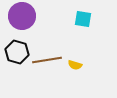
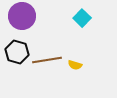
cyan square: moved 1 px left, 1 px up; rotated 36 degrees clockwise
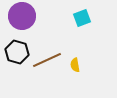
cyan square: rotated 24 degrees clockwise
brown line: rotated 16 degrees counterclockwise
yellow semicircle: rotated 64 degrees clockwise
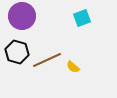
yellow semicircle: moved 2 px left, 2 px down; rotated 40 degrees counterclockwise
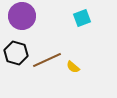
black hexagon: moved 1 px left, 1 px down
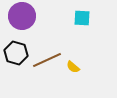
cyan square: rotated 24 degrees clockwise
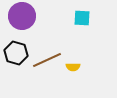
yellow semicircle: rotated 40 degrees counterclockwise
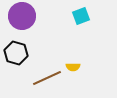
cyan square: moved 1 px left, 2 px up; rotated 24 degrees counterclockwise
brown line: moved 18 px down
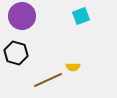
brown line: moved 1 px right, 2 px down
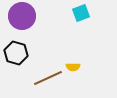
cyan square: moved 3 px up
brown line: moved 2 px up
